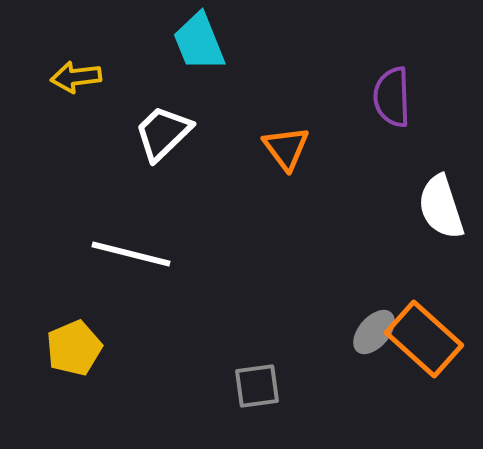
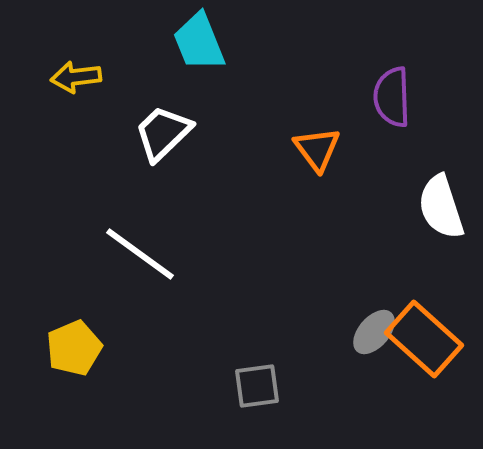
orange triangle: moved 31 px right, 1 px down
white line: moved 9 px right; rotated 22 degrees clockwise
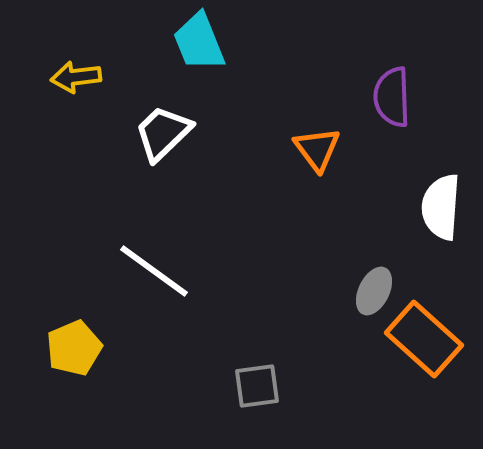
white semicircle: rotated 22 degrees clockwise
white line: moved 14 px right, 17 px down
gray ellipse: moved 41 px up; rotated 15 degrees counterclockwise
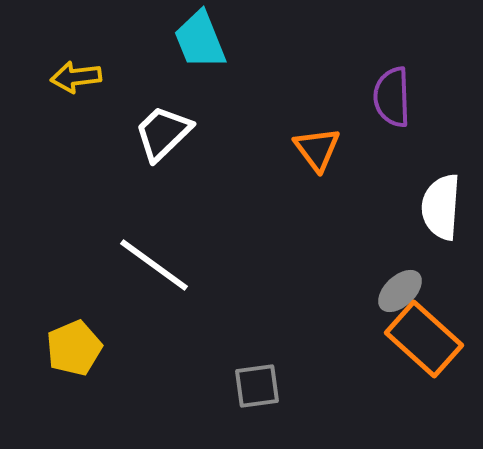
cyan trapezoid: moved 1 px right, 2 px up
white line: moved 6 px up
gray ellipse: moved 26 px right; rotated 21 degrees clockwise
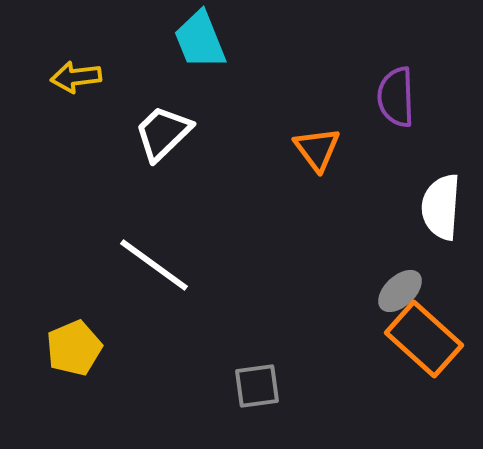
purple semicircle: moved 4 px right
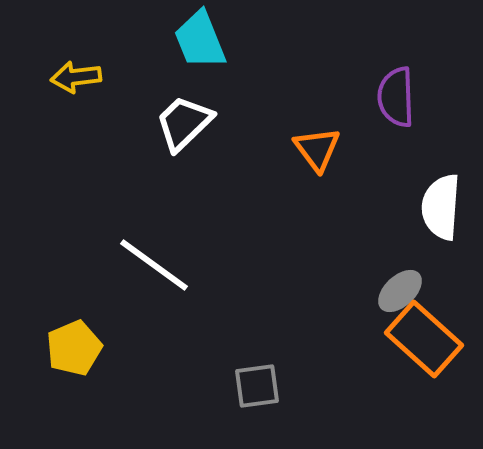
white trapezoid: moved 21 px right, 10 px up
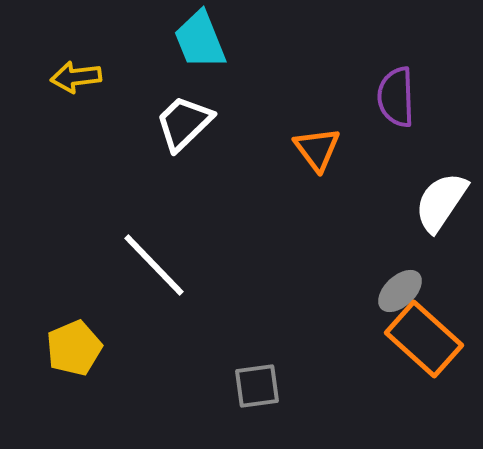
white semicircle: moved 5 px up; rotated 30 degrees clockwise
white line: rotated 10 degrees clockwise
